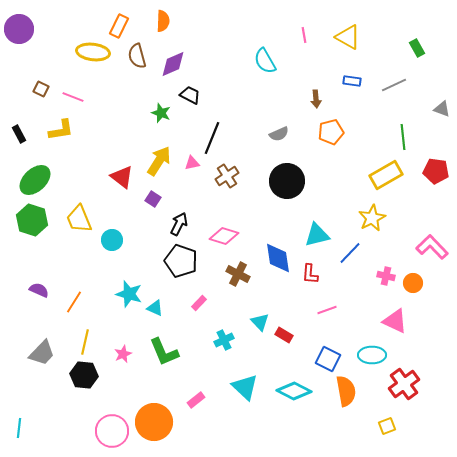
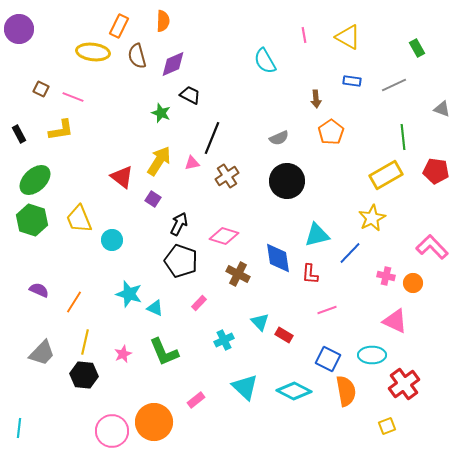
orange pentagon at (331, 132): rotated 20 degrees counterclockwise
gray semicircle at (279, 134): moved 4 px down
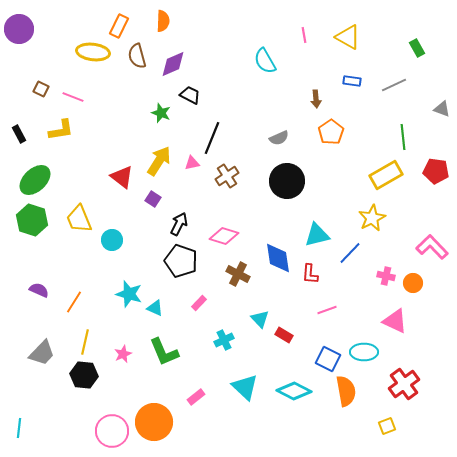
cyan triangle at (260, 322): moved 3 px up
cyan ellipse at (372, 355): moved 8 px left, 3 px up
pink rectangle at (196, 400): moved 3 px up
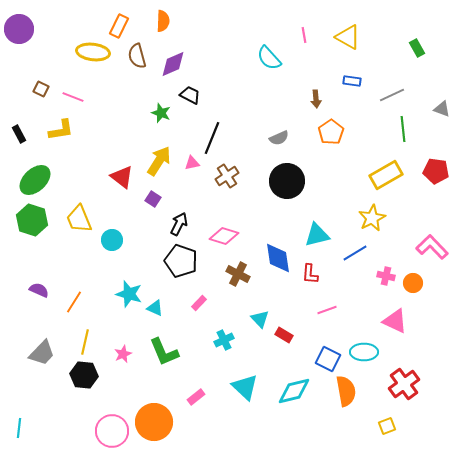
cyan semicircle at (265, 61): moved 4 px right, 3 px up; rotated 12 degrees counterclockwise
gray line at (394, 85): moved 2 px left, 10 px down
green line at (403, 137): moved 8 px up
blue line at (350, 253): moved 5 px right; rotated 15 degrees clockwise
cyan diamond at (294, 391): rotated 40 degrees counterclockwise
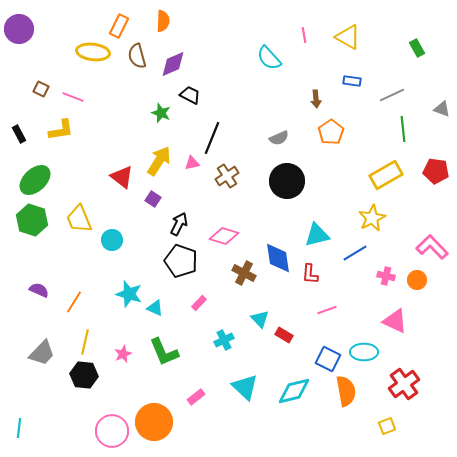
brown cross at (238, 274): moved 6 px right, 1 px up
orange circle at (413, 283): moved 4 px right, 3 px up
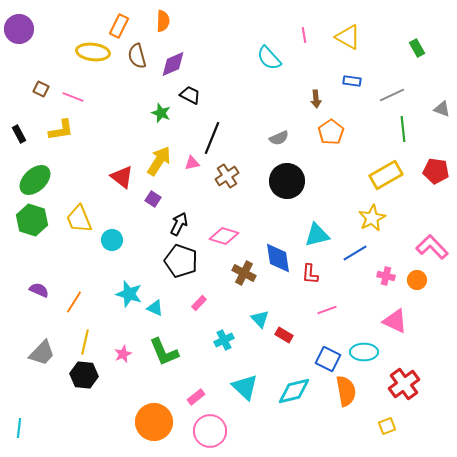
pink circle at (112, 431): moved 98 px right
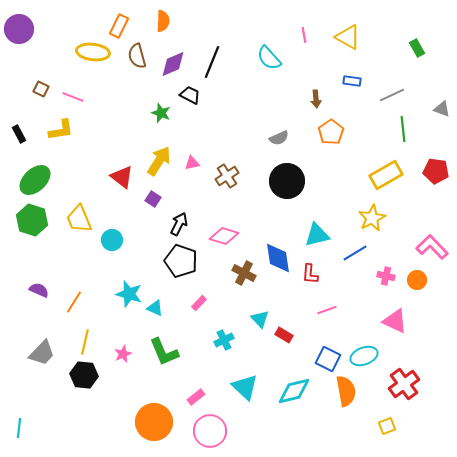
black line at (212, 138): moved 76 px up
cyan ellipse at (364, 352): moved 4 px down; rotated 20 degrees counterclockwise
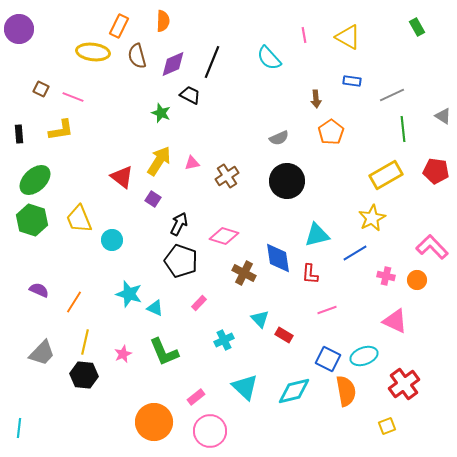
green rectangle at (417, 48): moved 21 px up
gray triangle at (442, 109): moved 1 px right, 7 px down; rotated 12 degrees clockwise
black rectangle at (19, 134): rotated 24 degrees clockwise
